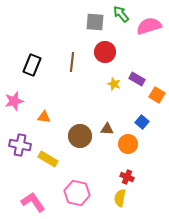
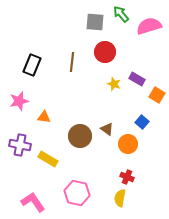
pink star: moved 5 px right
brown triangle: rotated 32 degrees clockwise
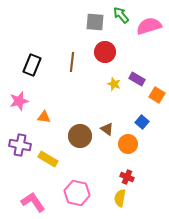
green arrow: moved 1 px down
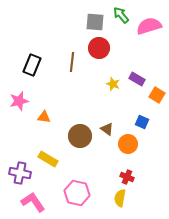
red circle: moved 6 px left, 4 px up
yellow star: moved 1 px left
blue square: rotated 16 degrees counterclockwise
purple cross: moved 28 px down
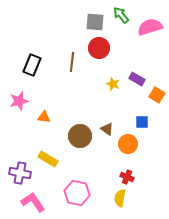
pink semicircle: moved 1 px right, 1 px down
blue square: rotated 24 degrees counterclockwise
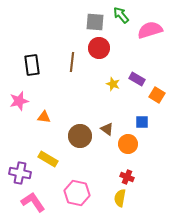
pink semicircle: moved 3 px down
black rectangle: rotated 30 degrees counterclockwise
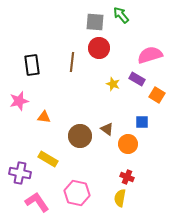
pink semicircle: moved 25 px down
pink L-shape: moved 4 px right
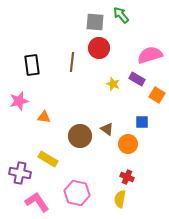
yellow semicircle: moved 1 px down
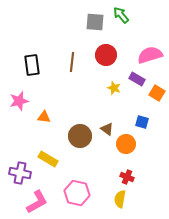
red circle: moved 7 px right, 7 px down
yellow star: moved 1 px right, 4 px down
orange square: moved 2 px up
blue square: rotated 16 degrees clockwise
orange circle: moved 2 px left
pink L-shape: rotated 95 degrees clockwise
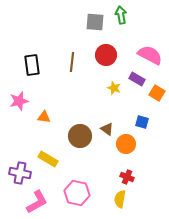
green arrow: rotated 30 degrees clockwise
pink semicircle: rotated 45 degrees clockwise
